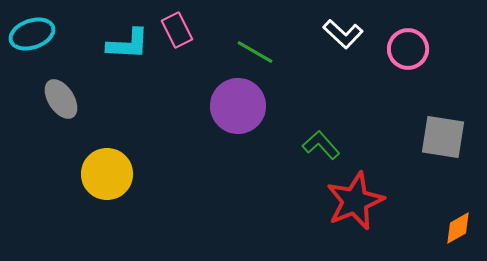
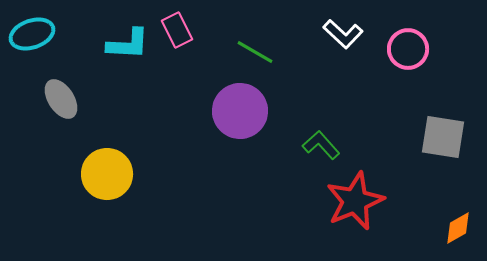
purple circle: moved 2 px right, 5 px down
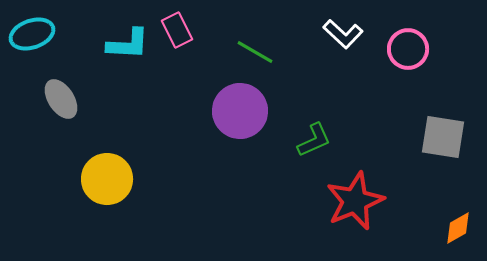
green L-shape: moved 7 px left, 5 px up; rotated 108 degrees clockwise
yellow circle: moved 5 px down
